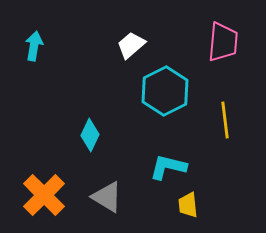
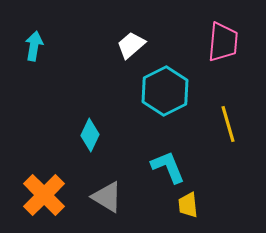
yellow line: moved 3 px right, 4 px down; rotated 9 degrees counterclockwise
cyan L-shape: rotated 54 degrees clockwise
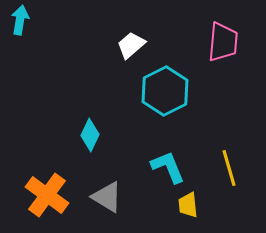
cyan arrow: moved 14 px left, 26 px up
yellow line: moved 1 px right, 44 px down
orange cross: moved 3 px right; rotated 9 degrees counterclockwise
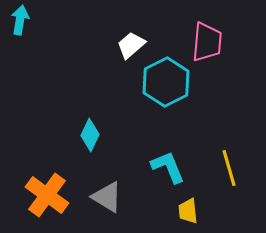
pink trapezoid: moved 16 px left
cyan hexagon: moved 1 px right, 9 px up
yellow trapezoid: moved 6 px down
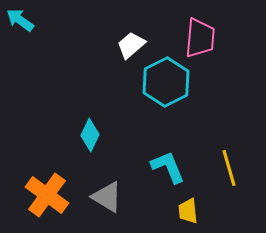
cyan arrow: rotated 64 degrees counterclockwise
pink trapezoid: moved 7 px left, 4 px up
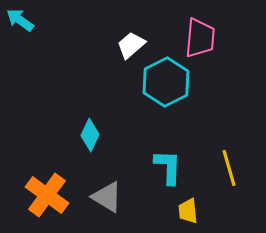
cyan L-shape: rotated 24 degrees clockwise
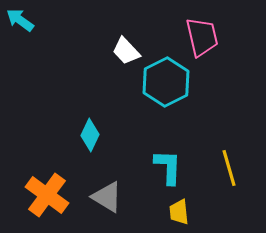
pink trapezoid: moved 2 px right, 1 px up; rotated 18 degrees counterclockwise
white trapezoid: moved 5 px left, 6 px down; rotated 92 degrees counterclockwise
yellow trapezoid: moved 9 px left, 1 px down
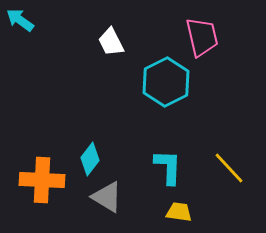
white trapezoid: moved 15 px left, 9 px up; rotated 16 degrees clockwise
cyan diamond: moved 24 px down; rotated 12 degrees clockwise
yellow line: rotated 27 degrees counterclockwise
orange cross: moved 5 px left, 15 px up; rotated 33 degrees counterclockwise
yellow trapezoid: rotated 104 degrees clockwise
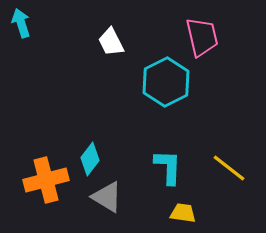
cyan arrow: moved 1 px right, 3 px down; rotated 36 degrees clockwise
yellow line: rotated 9 degrees counterclockwise
orange cross: moved 4 px right; rotated 18 degrees counterclockwise
yellow trapezoid: moved 4 px right, 1 px down
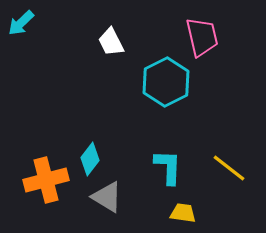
cyan arrow: rotated 116 degrees counterclockwise
